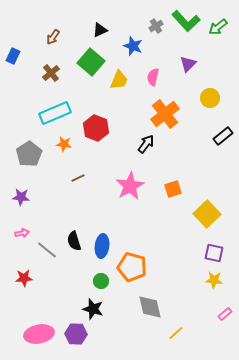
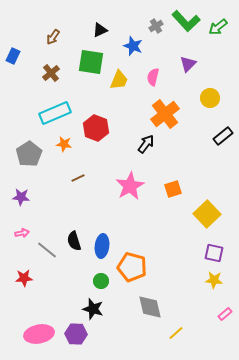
green square: rotated 32 degrees counterclockwise
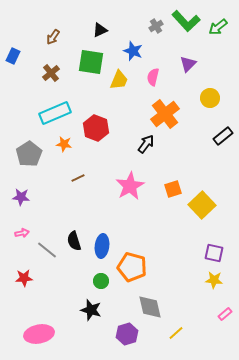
blue star: moved 5 px down
yellow square: moved 5 px left, 9 px up
black star: moved 2 px left, 1 px down
purple hexagon: moved 51 px right; rotated 20 degrees counterclockwise
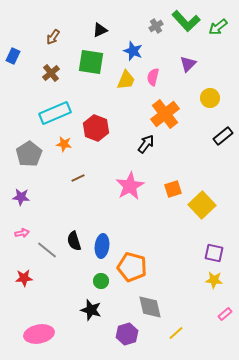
yellow trapezoid: moved 7 px right
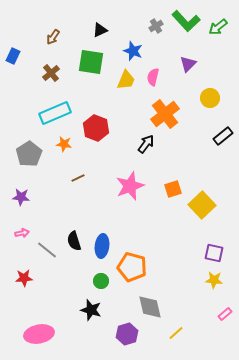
pink star: rotated 8 degrees clockwise
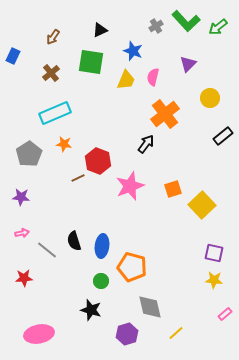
red hexagon: moved 2 px right, 33 px down
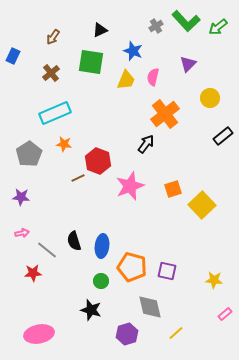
purple square: moved 47 px left, 18 px down
red star: moved 9 px right, 5 px up
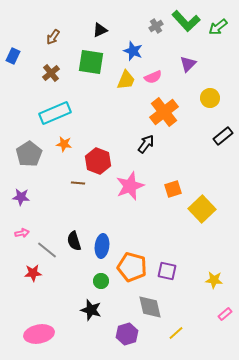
pink semicircle: rotated 126 degrees counterclockwise
orange cross: moved 1 px left, 2 px up
brown line: moved 5 px down; rotated 32 degrees clockwise
yellow square: moved 4 px down
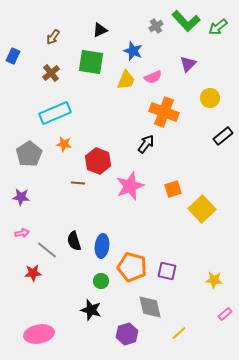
orange cross: rotated 32 degrees counterclockwise
yellow line: moved 3 px right
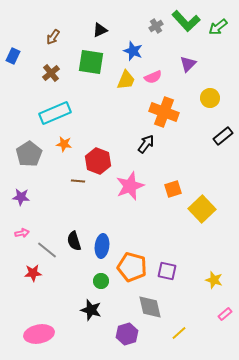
brown line: moved 2 px up
yellow star: rotated 12 degrees clockwise
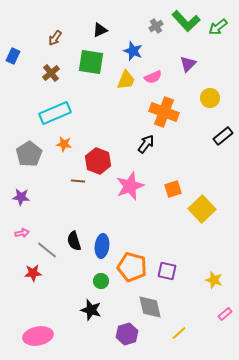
brown arrow: moved 2 px right, 1 px down
pink ellipse: moved 1 px left, 2 px down
